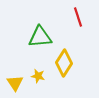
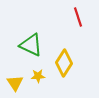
green triangle: moved 9 px left, 8 px down; rotated 30 degrees clockwise
yellow star: rotated 16 degrees counterclockwise
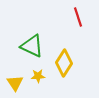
green triangle: moved 1 px right, 1 px down
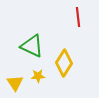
red line: rotated 12 degrees clockwise
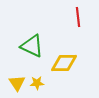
yellow diamond: rotated 56 degrees clockwise
yellow star: moved 1 px left, 7 px down
yellow triangle: moved 2 px right
